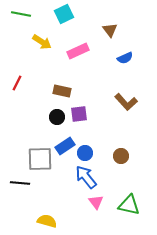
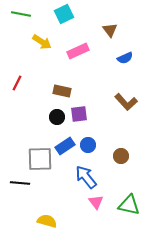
blue circle: moved 3 px right, 8 px up
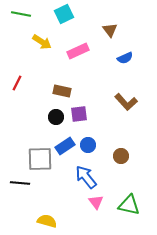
black circle: moved 1 px left
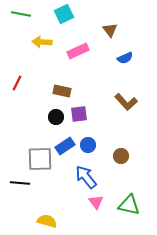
yellow arrow: rotated 150 degrees clockwise
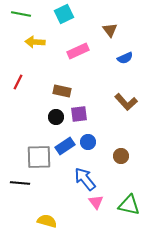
yellow arrow: moved 7 px left
red line: moved 1 px right, 1 px up
blue circle: moved 3 px up
gray square: moved 1 px left, 2 px up
blue arrow: moved 1 px left, 2 px down
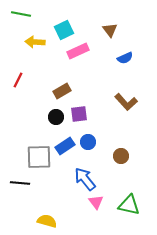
cyan square: moved 16 px down
red line: moved 2 px up
brown rectangle: rotated 42 degrees counterclockwise
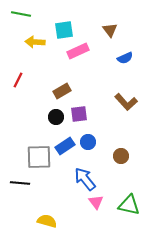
cyan square: rotated 18 degrees clockwise
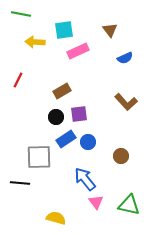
blue rectangle: moved 1 px right, 7 px up
yellow semicircle: moved 9 px right, 3 px up
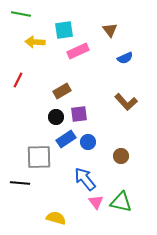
green triangle: moved 8 px left, 3 px up
